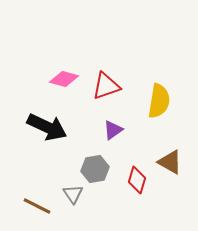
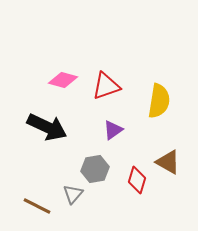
pink diamond: moved 1 px left, 1 px down
brown triangle: moved 2 px left
gray triangle: rotated 15 degrees clockwise
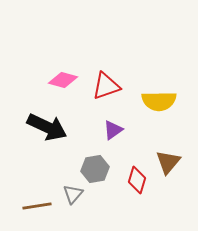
yellow semicircle: rotated 80 degrees clockwise
brown triangle: rotated 40 degrees clockwise
brown line: rotated 36 degrees counterclockwise
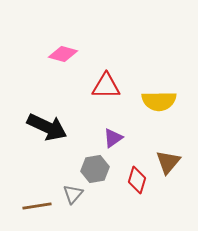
pink diamond: moved 26 px up
red triangle: rotated 20 degrees clockwise
purple triangle: moved 8 px down
